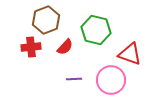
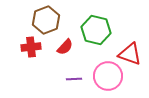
pink circle: moved 3 px left, 4 px up
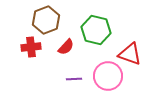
red semicircle: moved 1 px right
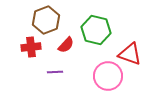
red semicircle: moved 2 px up
purple line: moved 19 px left, 7 px up
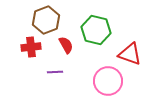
red semicircle: rotated 72 degrees counterclockwise
pink circle: moved 5 px down
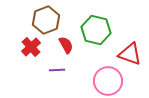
red cross: rotated 36 degrees counterclockwise
purple line: moved 2 px right, 2 px up
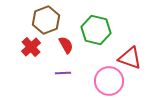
red triangle: moved 4 px down
purple line: moved 6 px right, 3 px down
pink circle: moved 1 px right
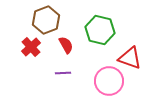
green hexagon: moved 4 px right
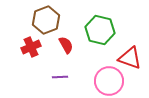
red cross: rotated 18 degrees clockwise
purple line: moved 3 px left, 4 px down
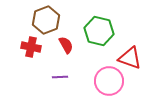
green hexagon: moved 1 px left, 1 px down
red cross: rotated 36 degrees clockwise
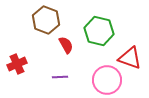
brown hexagon: rotated 20 degrees counterclockwise
red cross: moved 14 px left, 17 px down; rotated 36 degrees counterclockwise
pink circle: moved 2 px left, 1 px up
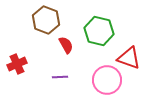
red triangle: moved 1 px left
